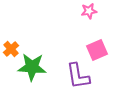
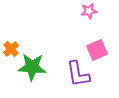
purple L-shape: moved 2 px up
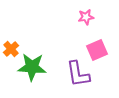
pink star: moved 3 px left, 6 px down
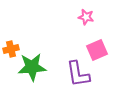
pink star: rotated 21 degrees clockwise
orange cross: rotated 28 degrees clockwise
green star: rotated 8 degrees counterclockwise
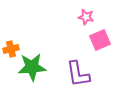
pink square: moved 3 px right, 10 px up
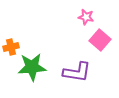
pink square: rotated 25 degrees counterclockwise
orange cross: moved 2 px up
purple L-shape: moved 1 px left, 2 px up; rotated 72 degrees counterclockwise
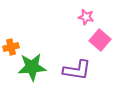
purple L-shape: moved 2 px up
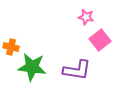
pink square: rotated 10 degrees clockwise
orange cross: rotated 28 degrees clockwise
green star: rotated 12 degrees clockwise
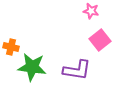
pink star: moved 5 px right, 6 px up
